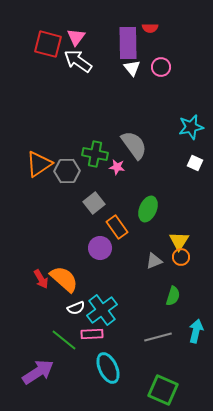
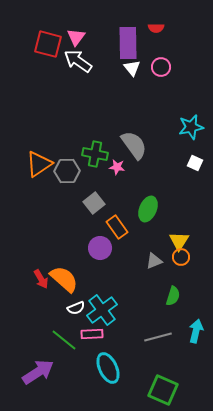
red semicircle: moved 6 px right
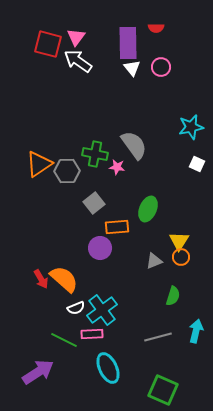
white square: moved 2 px right, 1 px down
orange rectangle: rotated 60 degrees counterclockwise
green line: rotated 12 degrees counterclockwise
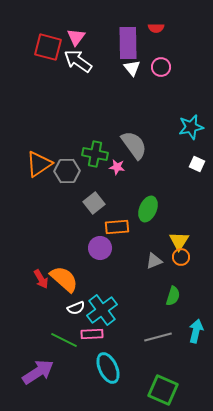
red square: moved 3 px down
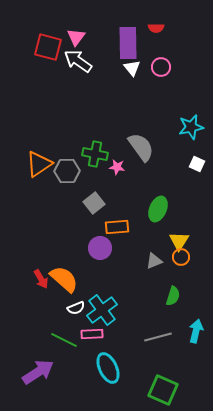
gray semicircle: moved 7 px right, 2 px down
green ellipse: moved 10 px right
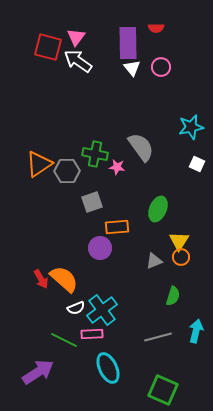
gray square: moved 2 px left, 1 px up; rotated 20 degrees clockwise
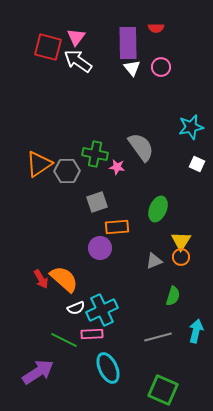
gray square: moved 5 px right
yellow triangle: moved 2 px right
cyan cross: rotated 12 degrees clockwise
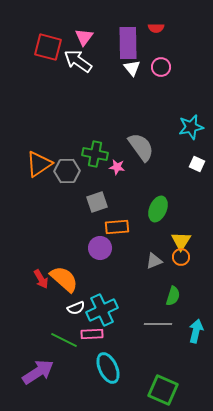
pink triangle: moved 8 px right
gray line: moved 13 px up; rotated 16 degrees clockwise
